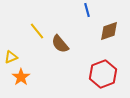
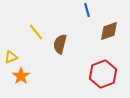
yellow line: moved 1 px left, 1 px down
brown semicircle: rotated 54 degrees clockwise
orange star: moved 1 px up
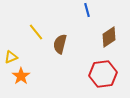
brown diamond: moved 6 px down; rotated 15 degrees counterclockwise
red hexagon: rotated 12 degrees clockwise
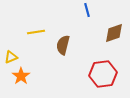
yellow line: rotated 60 degrees counterclockwise
brown diamond: moved 5 px right, 4 px up; rotated 15 degrees clockwise
brown semicircle: moved 3 px right, 1 px down
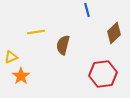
brown diamond: rotated 25 degrees counterclockwise
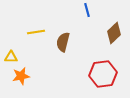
brown semicircle: moved 3 px up
yellow triangle: rotated 24 degrees clockwise
orange star: rotated 24 degrees clockwise
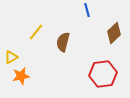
yellow line: rotated 42 degrees counterclockwise
yellow triangle: rotated 32 degrees counterclockwise
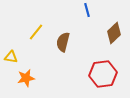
yellow triangle: rotated 40 degrees clockwise
orange star: moved 5 px right, 2 px down
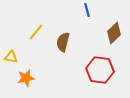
red hexagon: moved 3 px left, 4 px up; rotated 16 degrees clockwise
